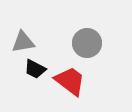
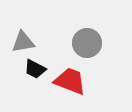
red trapezoid: rotated 16 degrees counterclockwise
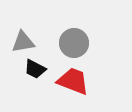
gray circle: moved 13 px left
red trapezoid: moved 3 px right
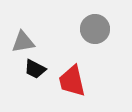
gray circle: moved 21 px right, 14 px up
red trapezoid: moved 1 px left; rotated 124 degrees counterclockwise
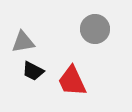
black trapezoid: moved 2 px left, 2 px down
red trapezoid: rotated 12 degrees counterclockwise
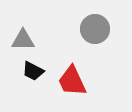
gray triangle: moved 2 px up; rotated 10 degrees clockwise
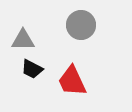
gray circle: moved 14 px left, 4 px up
black trapezoid: moved 1 px left, 2 px up
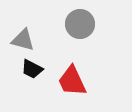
gray circle: moved 1 px left, 1 px up
gray triangle: rotated 15 degrees clockwise
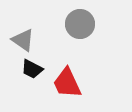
gray triangle: rotated 20 degrees clockwise
red trapezoid: moved 5 px left, 2 px down
